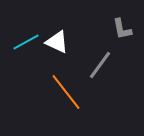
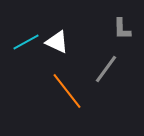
gray L-shape: rotated 10 degrees clockwise
gray line: moved 6 px right, 4 px down
orange line: moved 1 px right, 1 px up
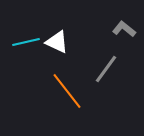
gray L-shape: moved 2 px right; rotated 130 degrees clockwise
cyan line: rotated 16 degrees clockwise
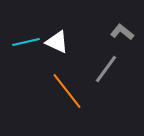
gray L-shape: moved 2 px left, 3 px down
